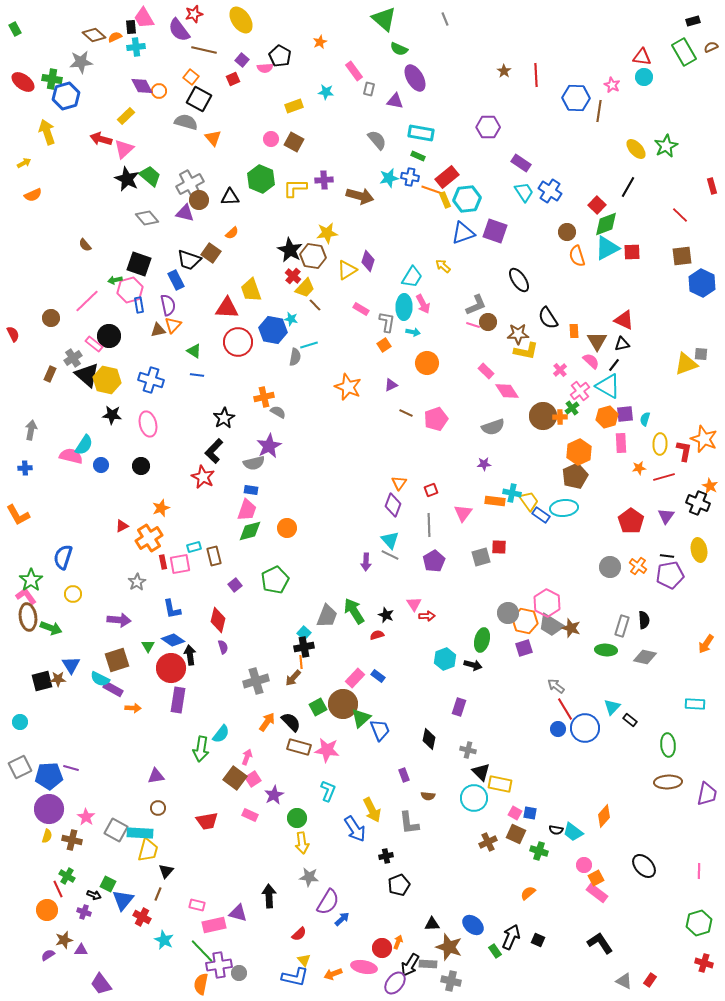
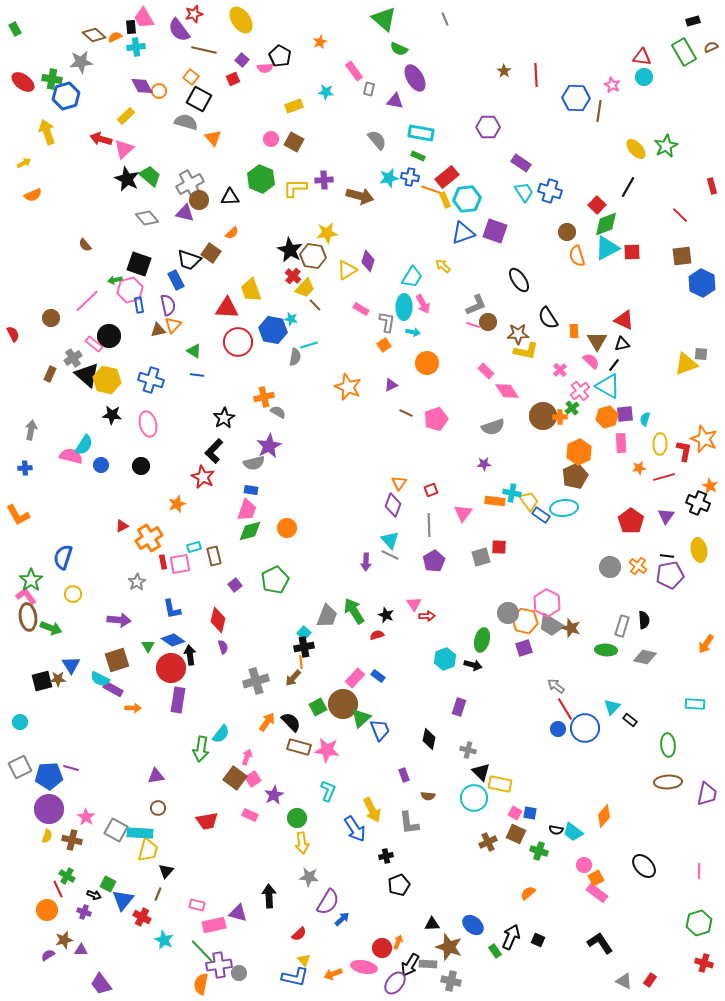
blue cross at (550, 191): rotated 15 degrees counterclockwise
orange star at (161, 508): moved 16 px right, 4 px up
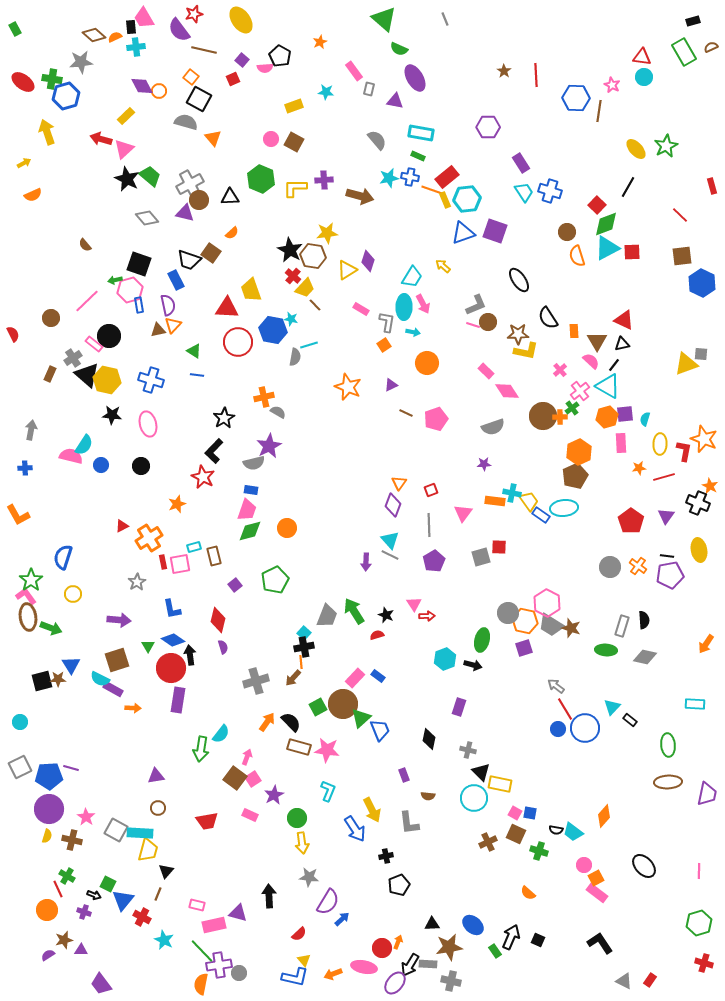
purple rectangle at (521, 163): rotated 24 degrees clockwise
orange semicircle at (528, 893): rotated 98 degrees counterclockwise
brown star at (449, 947): rotated 28 degrees counterclockwise
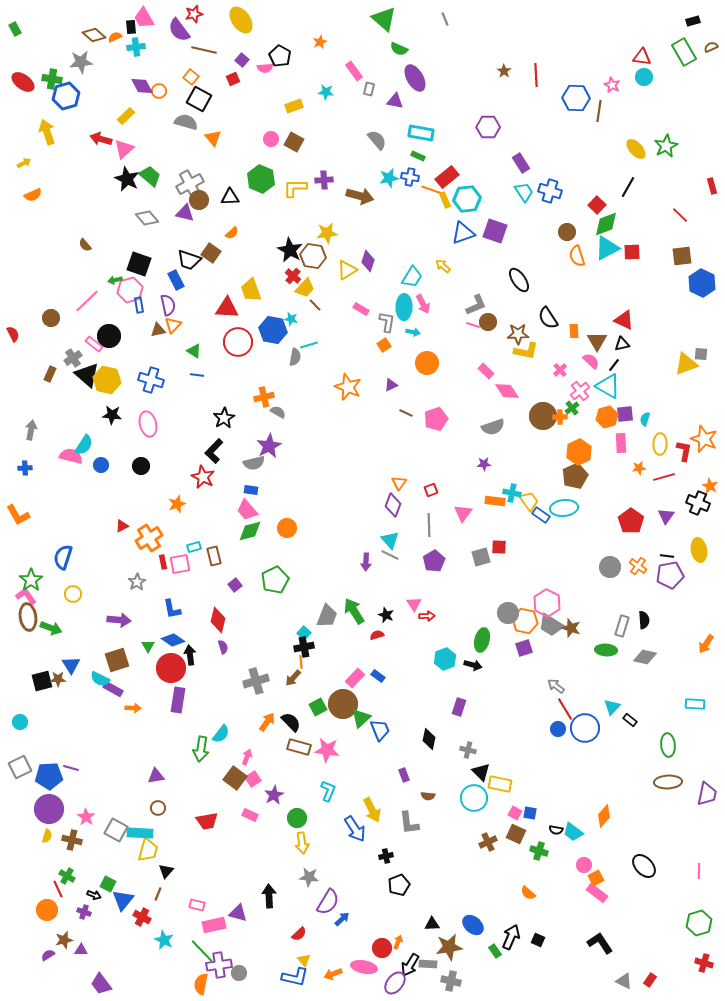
pink trapezoid at (247, 510): rotated 120 degrees clockwise
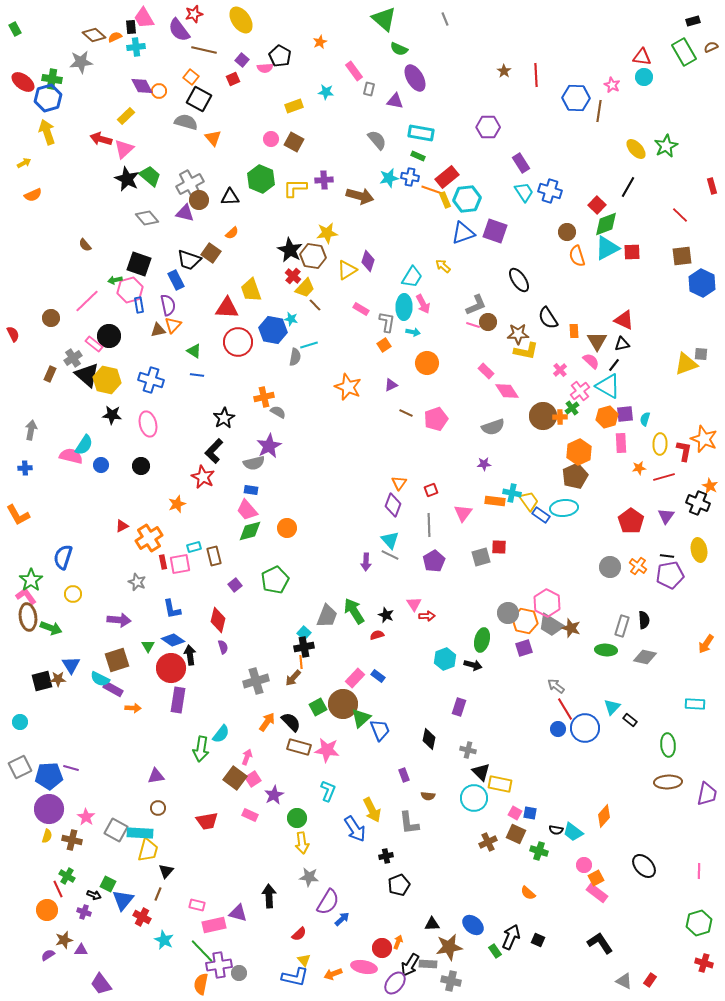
blue hexagon at (66, 96): moved 18 px left, 2 px down
gray star at (137, 582): rotated 18 degrees counterclockwise
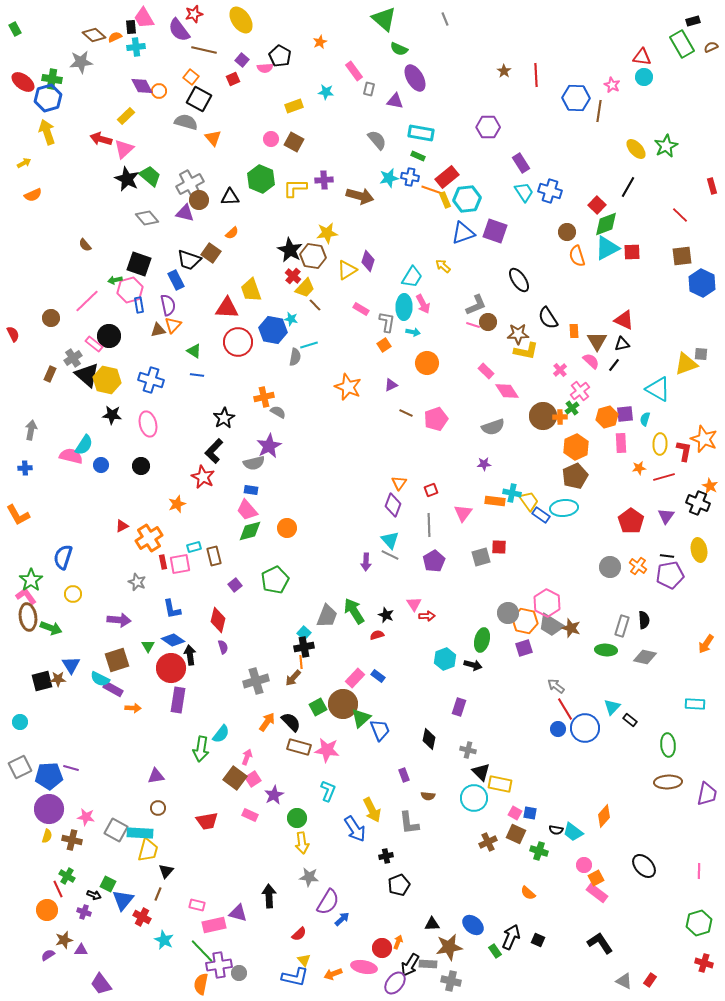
green rectangle at (684, 52): moved 2 px left, 8 px up
cyan triangle at (608, 386): moved 50 px right, 3 px down
orange hexagon at (579, 452): moved 3 px left, 5 px up
pink star at (86, 817): rotated 24 degrees counterclockwise
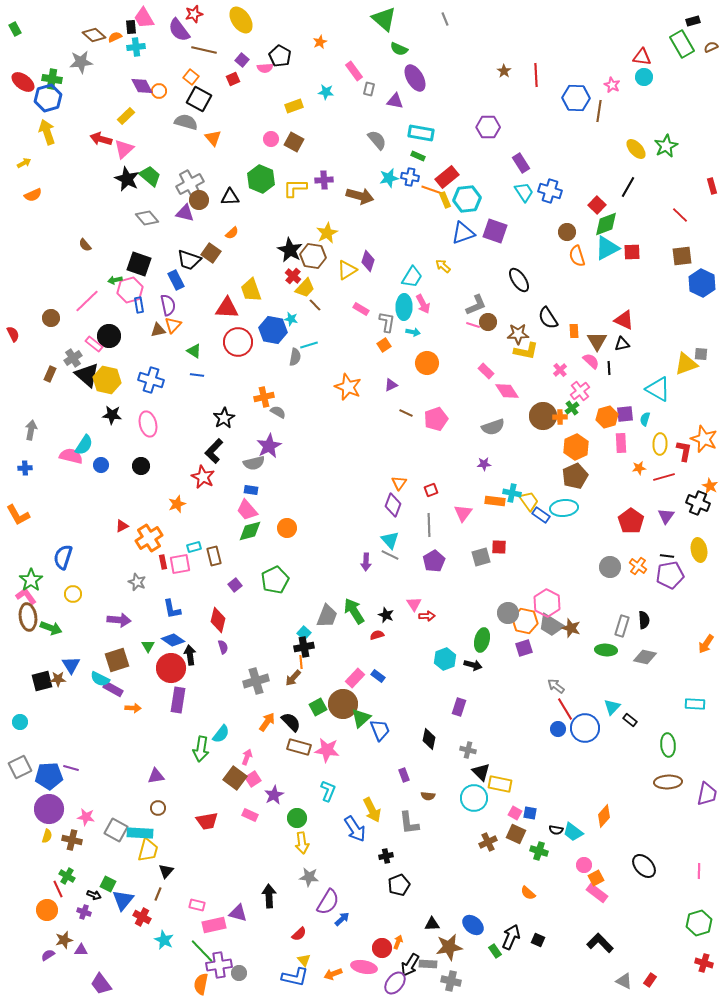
yellow star at (327, 233): rotated 20 degrees counterclockwise
black line at (614, 365): moved 5 px left, 3 px down; rotated 40 degrees counterclockwise
black L-shape at (600, 943): rotated 12 degrees counterclockwise
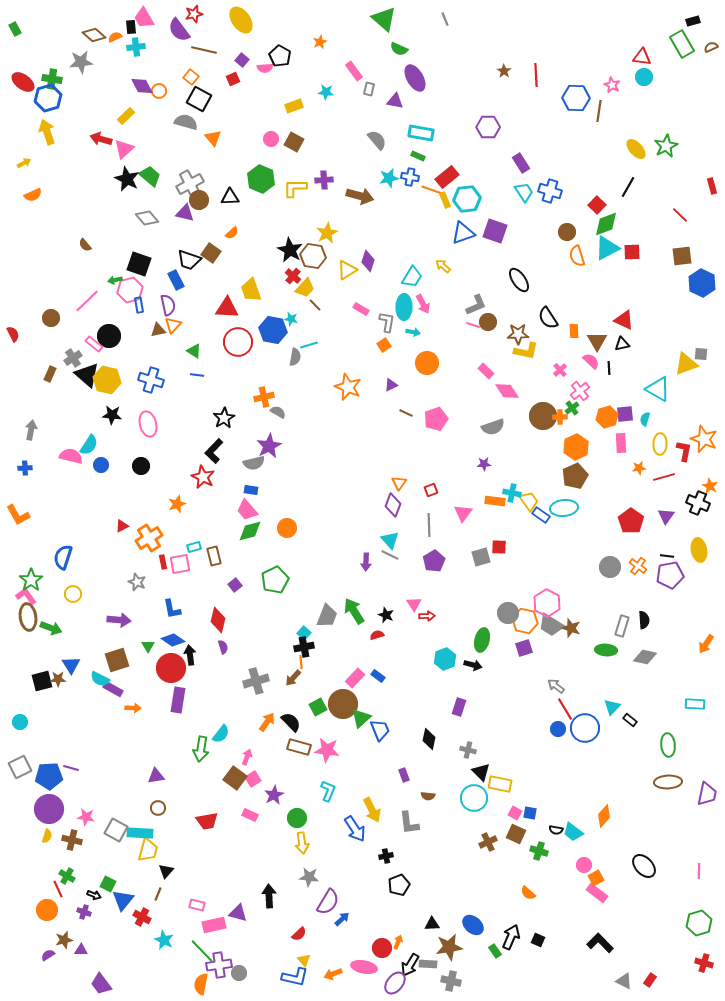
cyan semicircle at (84, 445): moved 5 px right
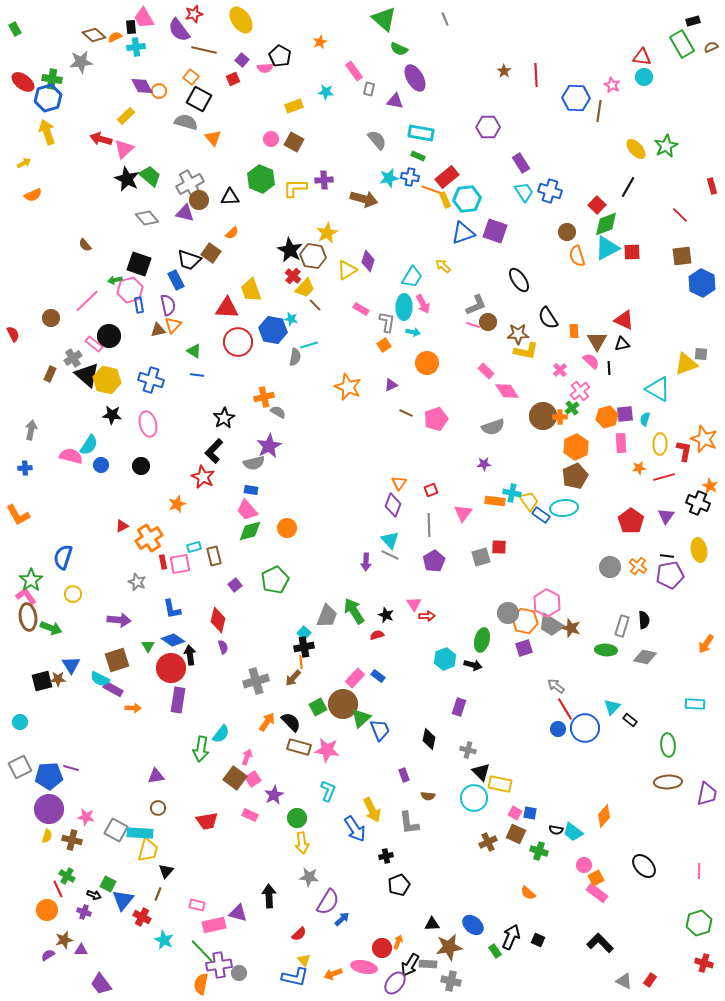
brown arrow at (360, 196): moved 4 px right, 3 px down
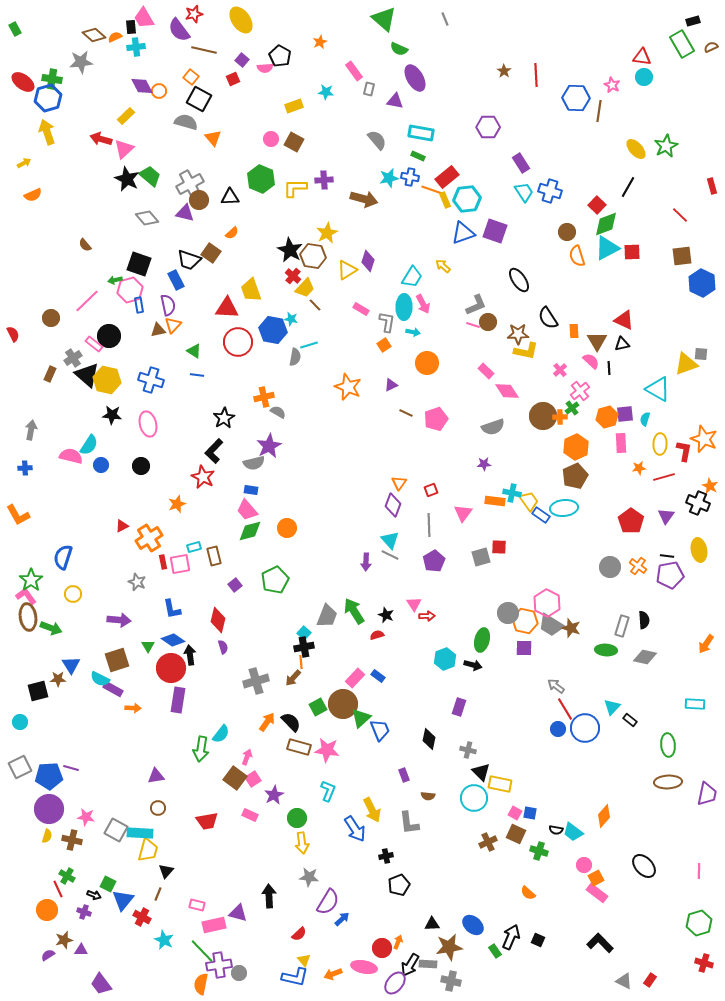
purple square at (524, 648): rotated 18 degrees clockwise
black square at (42, 681): moved 4 px left, 10 px down
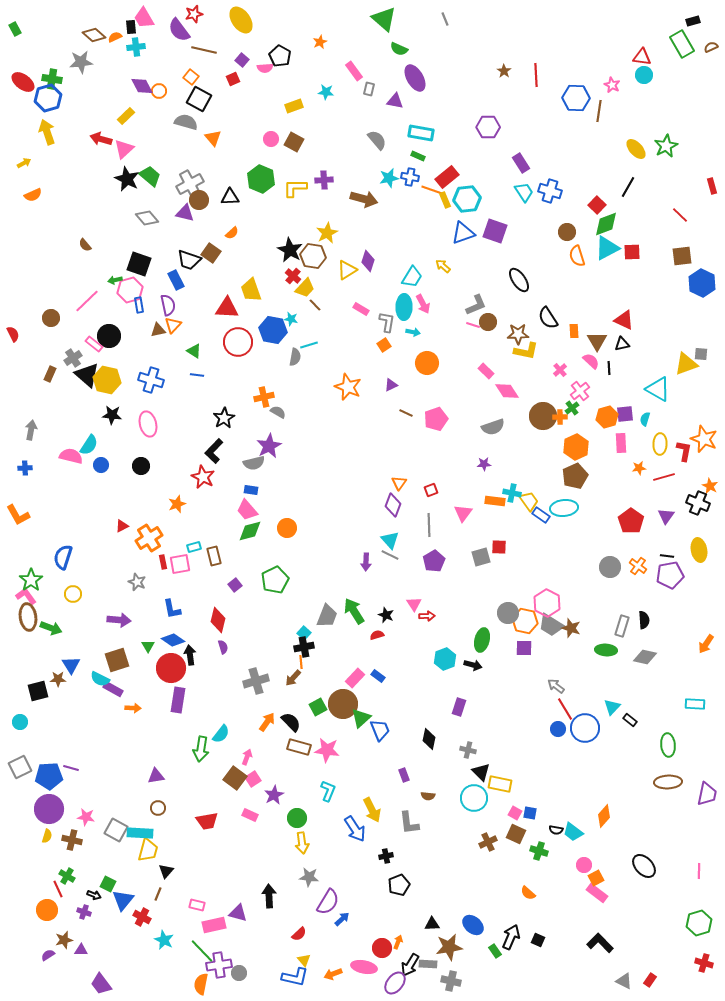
cyan circle at (644, 77): moved 2 px up
